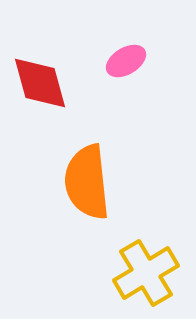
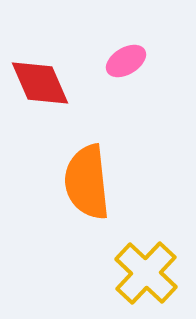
red diamond: rotated 8 degrees counterclockwise
yellow cross: rotated 16 degrees counterclockwise
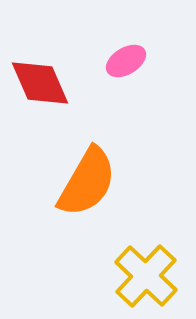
orange semicircle: rotated 144 degrees counterclockwise
yellow cross: moved 3 px down
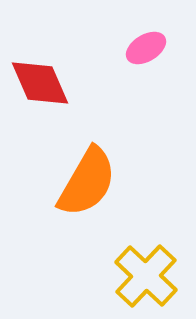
pink ellipse: moved 20 px right, 13 px up
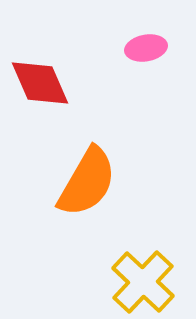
pink ellipse: rotated 21 degrees clockwise
yellow cross: moved 3 px left, 6 px down
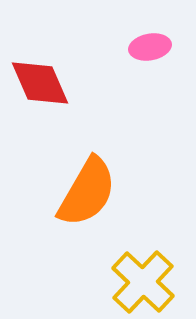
pink ellipse: moved 4 px right, 1 px up
orange semicircle: moved 10 px down
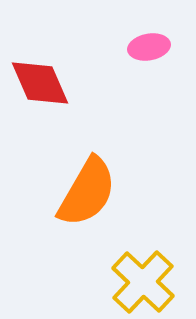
pink ellipse: moved 1 px left
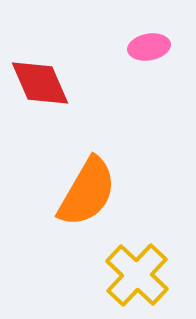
yellow cross: moved 6 px left, 7 px up
